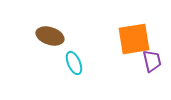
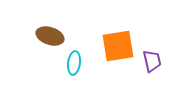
orange square: moved 16 px left, 7 px down
cyan ellipse: rotated 30 degrees clockwise
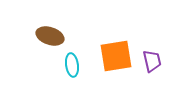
orange square: moved 2 px left, 10 px down
cyan ellipse: moved 2 px left, 2 px down; rotated 15 degrees counterclockwise
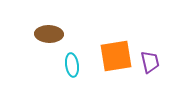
brown ellipse: moved 1 px left, 2 px up; rotated 16 degrees counterclockwise
purple trapezoid: moved 2 px left, 1 px down
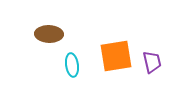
purple trapezoid: moved 2 px right
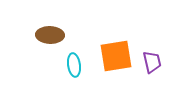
brown ellipse: moved 1 px right, 1 px down
cyan ellipse: moved 2 px right
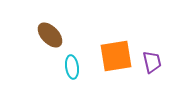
brown ellipse: rotated 44 degrees clockwise
cyan ellipse: moved 2 px left, 2 px down
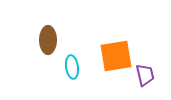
brown ellipse: moved 2 px left, 5 px down; rotated 44 degrees clockwise
purple trapezoid: moved 7 px left, 13 px down
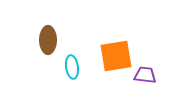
purple trapezoid: rotated 70 degrees counterclockwise
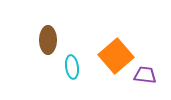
orange square: rotated 32 degrees counterclockwise
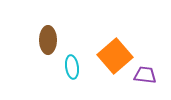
orange square: moved 1 px left
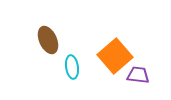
brown ellipse: rotated 24 degrees counterclockwise
purple trapezoid: moved 7 px left
